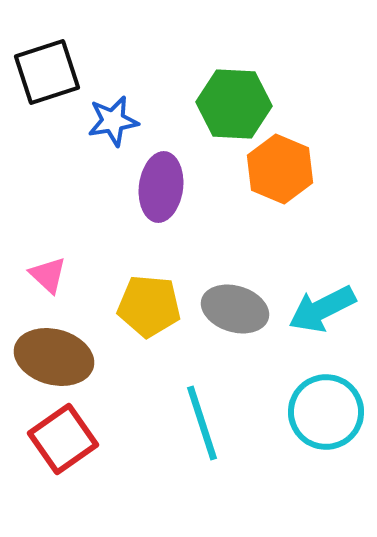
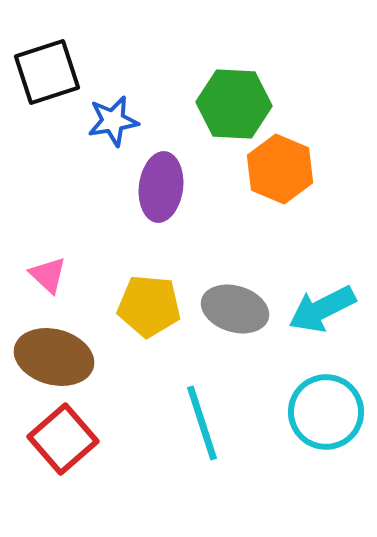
red square: rotated 6 degrees counterclockwise
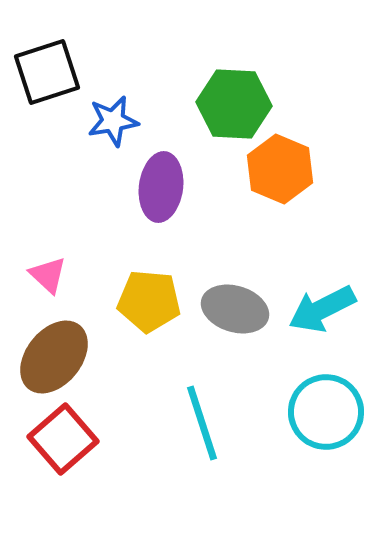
yellow pentagon: moved 5 px up
brown ellipse: rotated 66 degrees counterclockwise
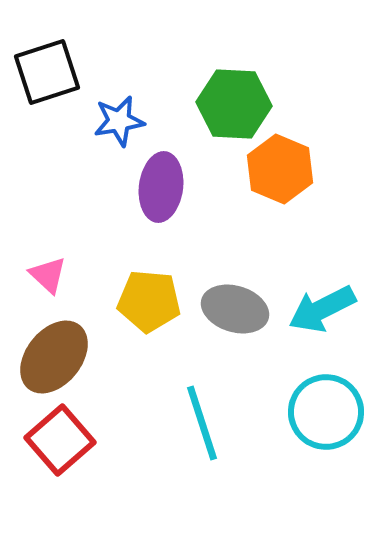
blue star: moved 6 px right
red square: moved 3 px left, 1 px down
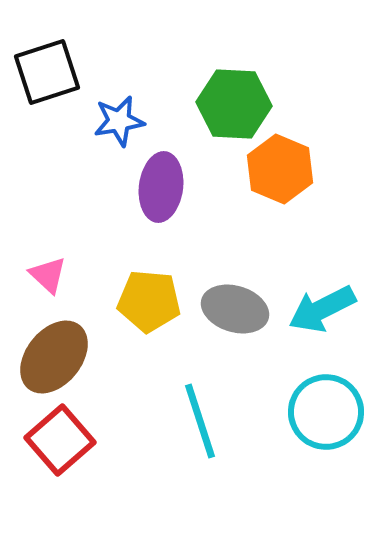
cyan line: moved 2 px left, 2 px up
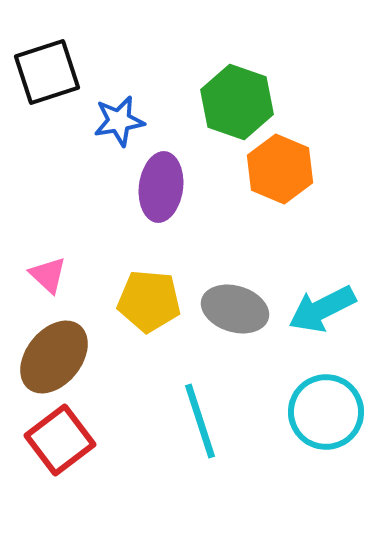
green hexagon: moved 3 px right, 2 px up; rotated 16 degrees clockwise
red square: rotated 4 degrees clockwise
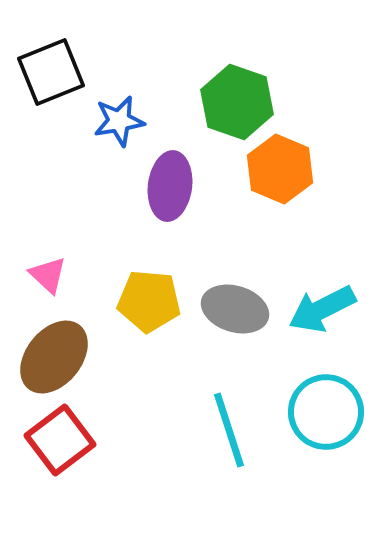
black square: moved 4 px right; rotated 4 degrees counterclockwise
purple ellipse: moved 9 px right, 1 px up
cyan line: moved 29 px right, 9 px down
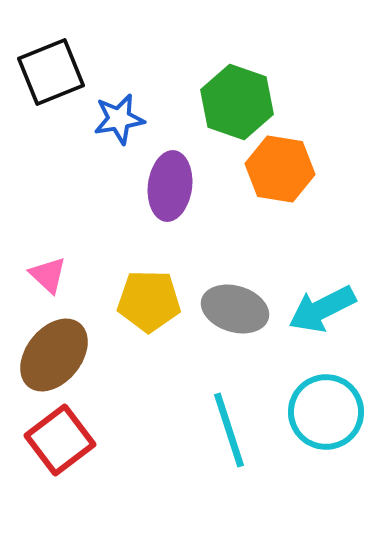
blue star: moved 2 px up
orange hexagon: rotated 14 degrees counterclockwise
yellow pentagon: rotated 4 degrees counterclockwise
brown ellipse: moved 2 px up
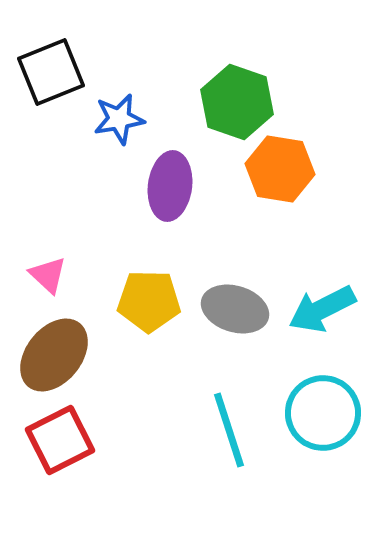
cyan circle: moved 3 px left, 1 px down
red square: rotated 10 degrees clockwise
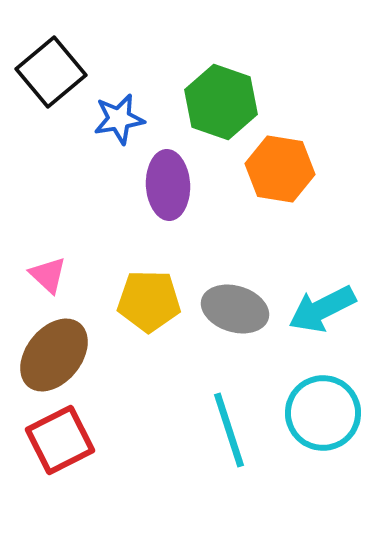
black square: rotated 18 degrees counterclockwise
green hexagon: moved 16 px left
purple ellipse: moved 2 px left, 1 px up; rotated 10 degrees counterclockwise
